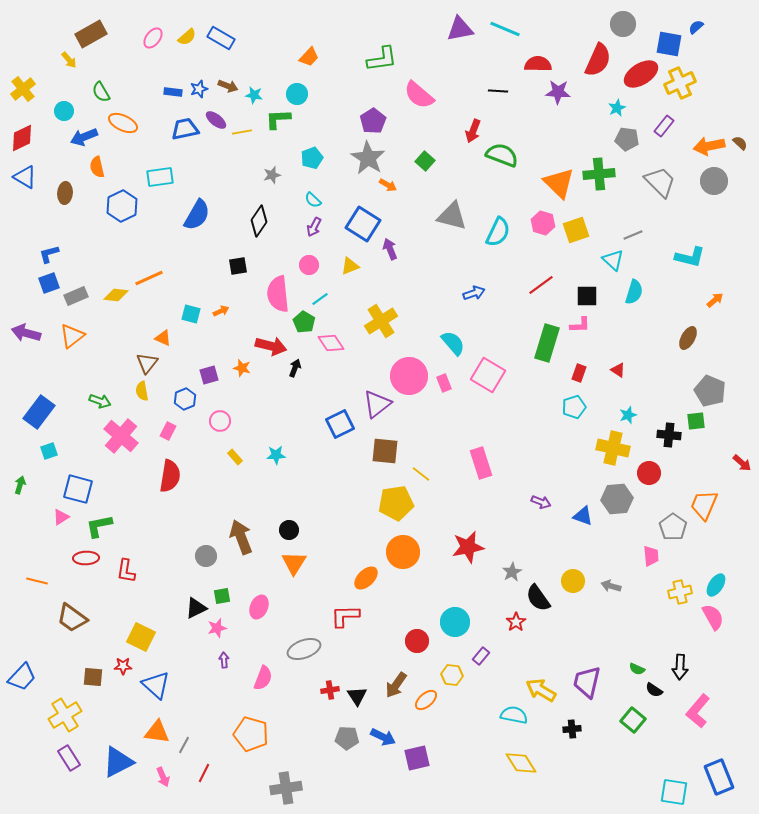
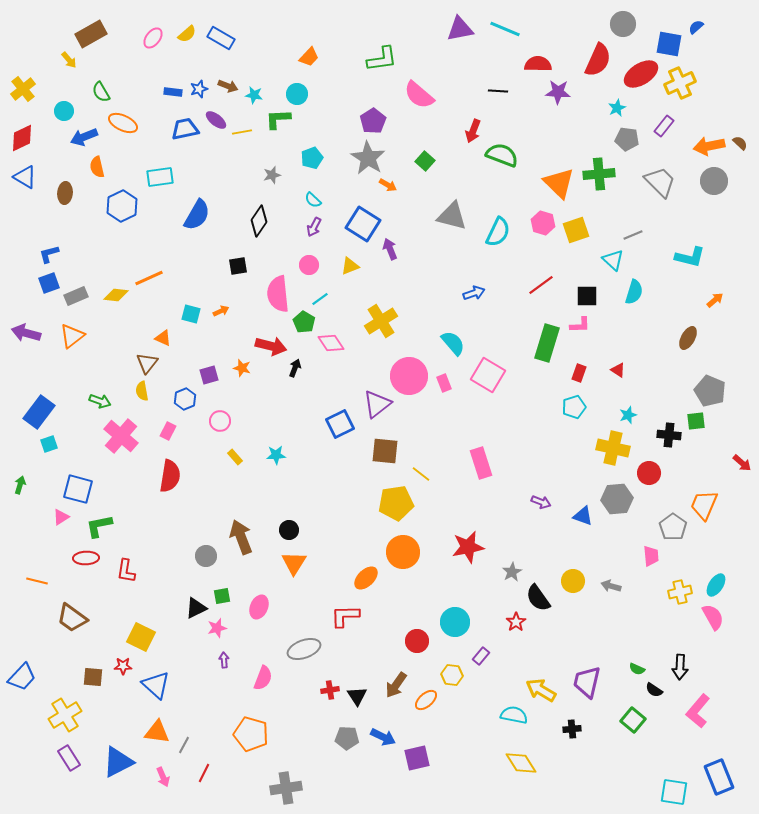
yellow semicircle at (187, 37): moved 3 px up
cyan square at (49, 451): moved 7 px up
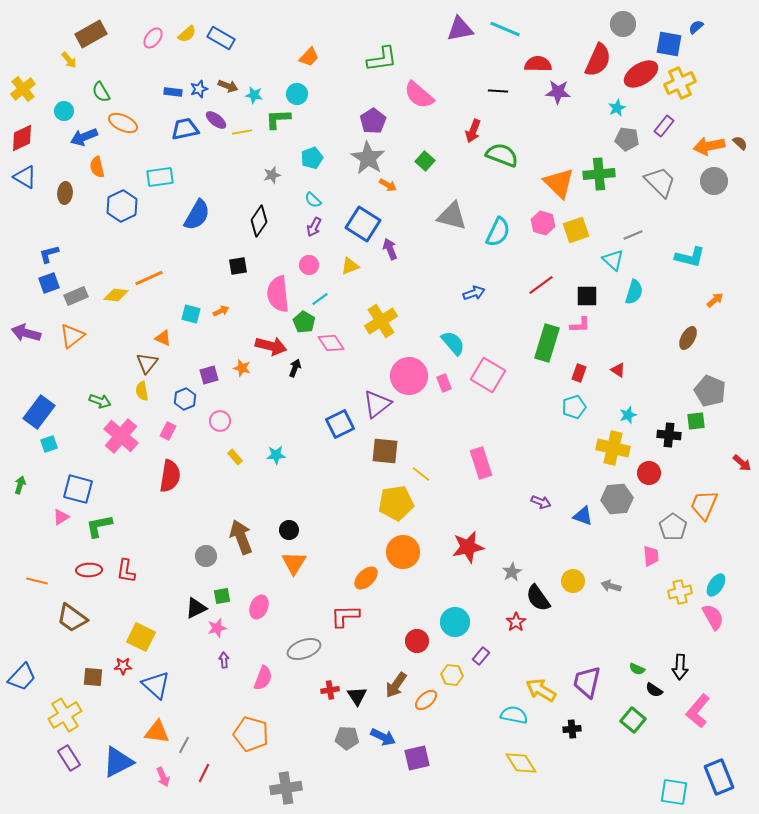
red ellipse at (86, 558): moved 3 px right, 12 px down
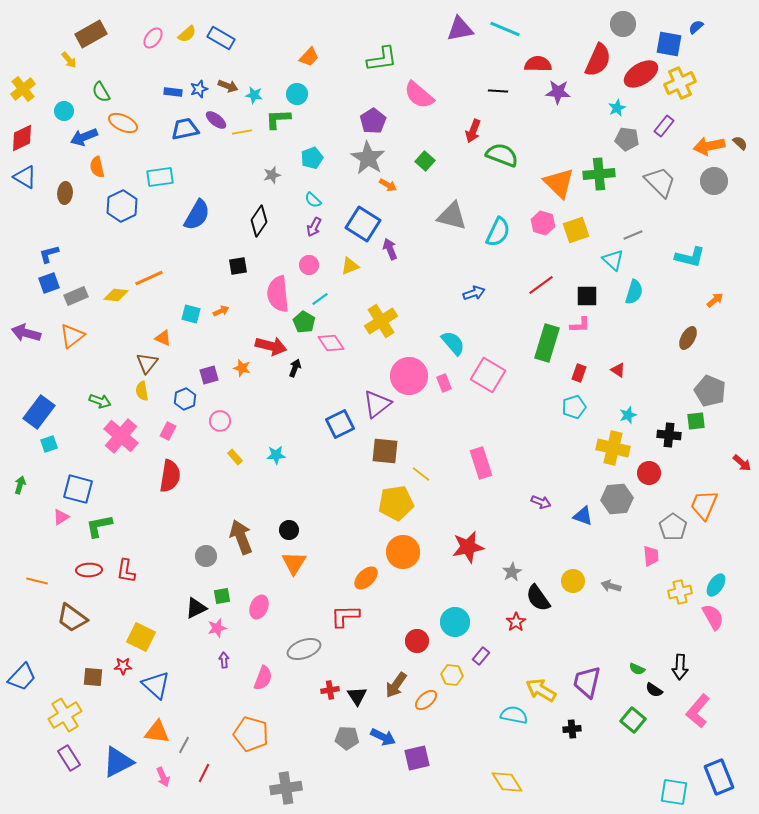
yellow diamond at (521, 763): moved 14 px left, 19 px down
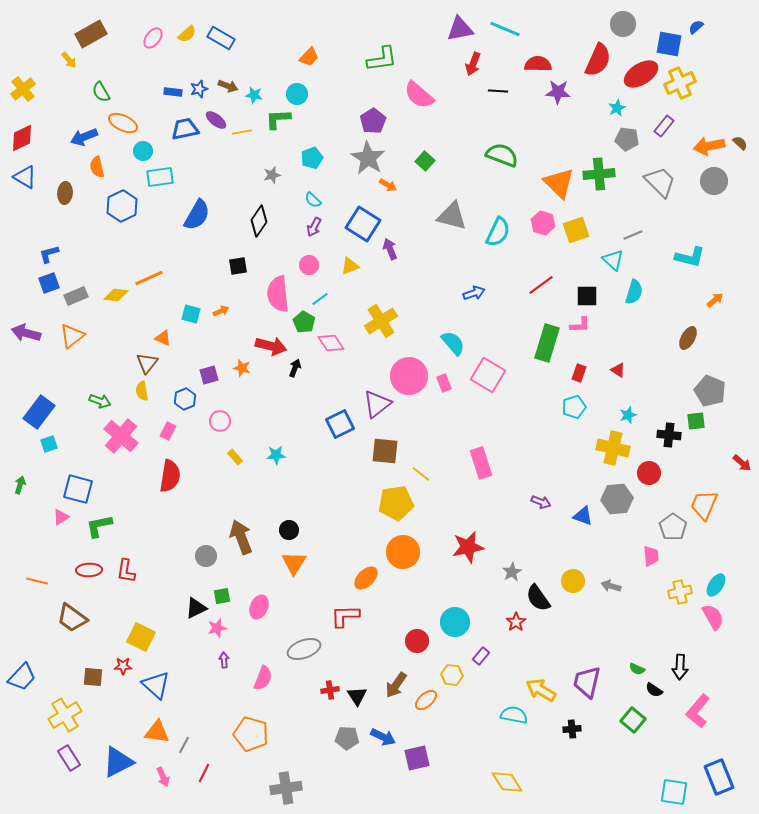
cyan circle at (64, 111): moved 79 px right, 40 px down
red arrow at (473, 131): moved 67 px up
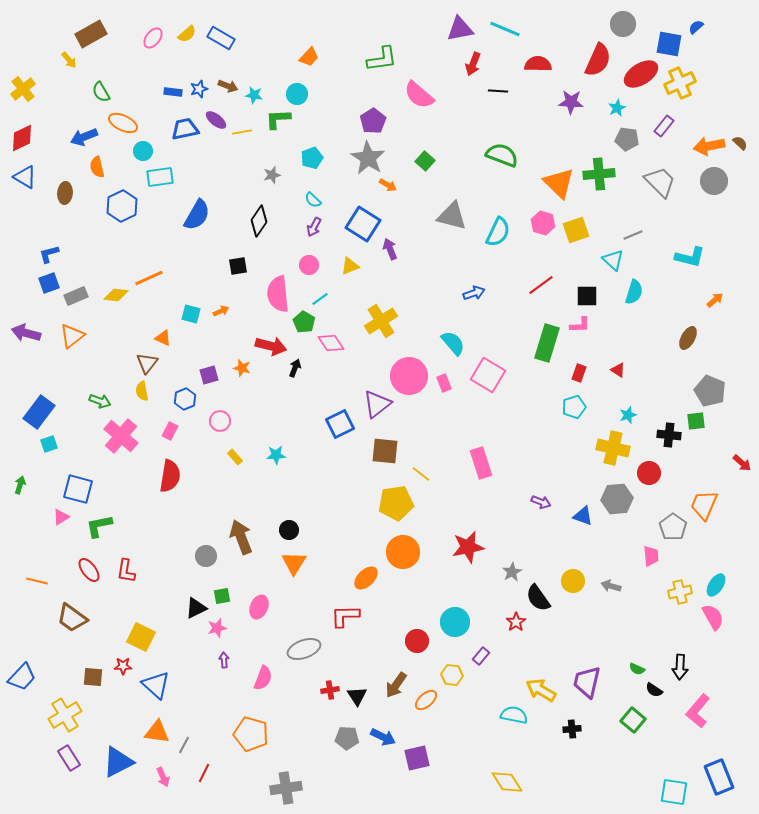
purple star at (558, 92): moved 13 px right, 10 px down
pink rectangle at (168, 431): moved 2 px right
red ellipse at (89, 570): rotated 55 degrees clockwise
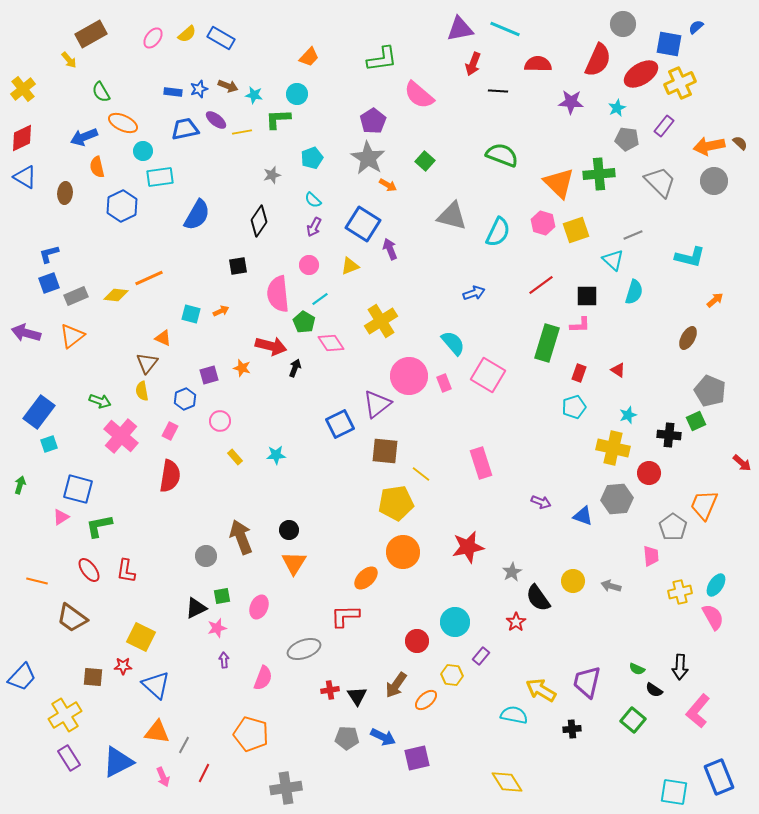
green square at (696, 421): rotated 18 degrees counterclockwise
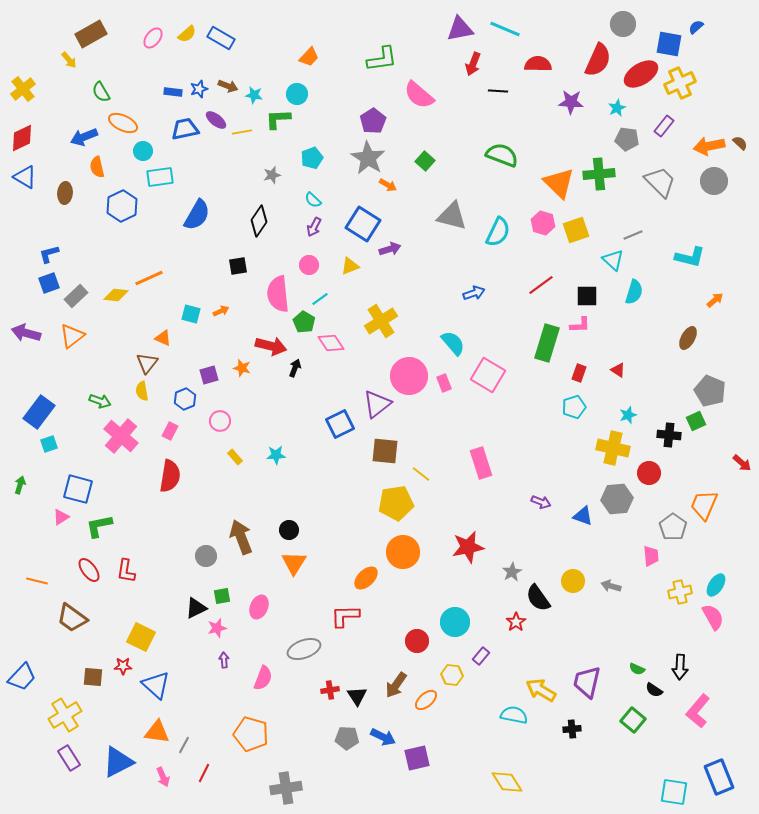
purple arrow at (390, 249): rotated 95 degrees clockwise
gray rectangle at (76, 296): rotated 20 degrees counterclockwise
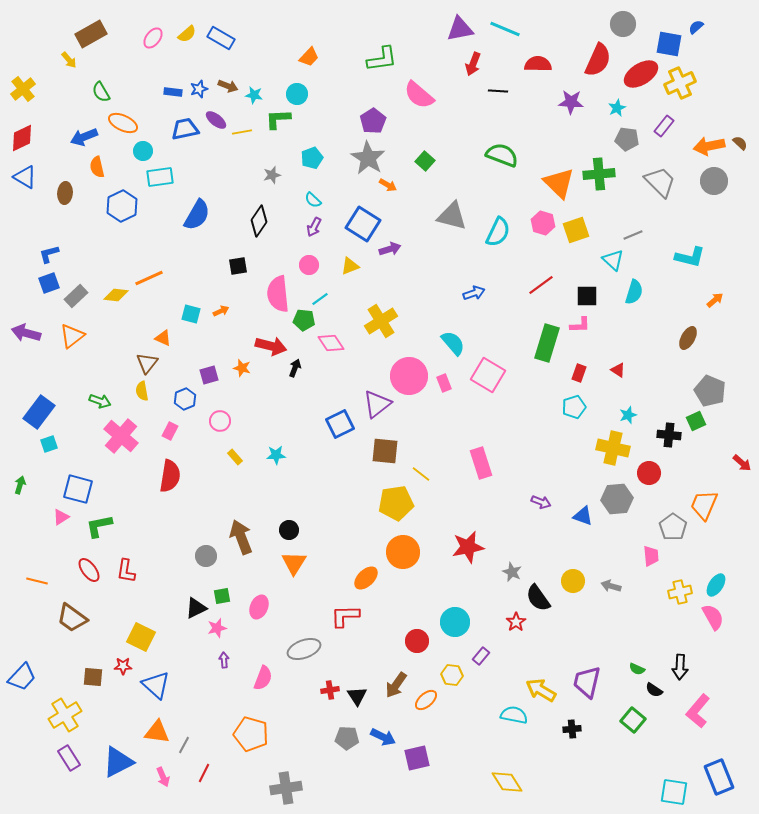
green pentagon at (304, 322): moved 2 px up; rotated 25 degrees counterclockwise
gray star at (512, 572): rotated 18 degrees counterclockwise
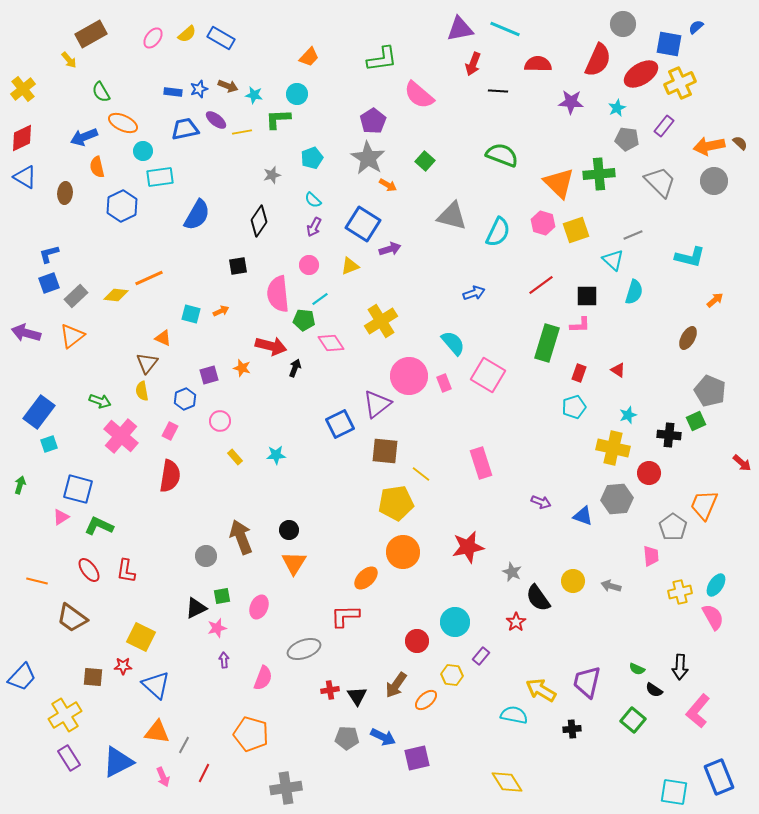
green L-shape at (99, 526): rotated 36 degrees clockwise
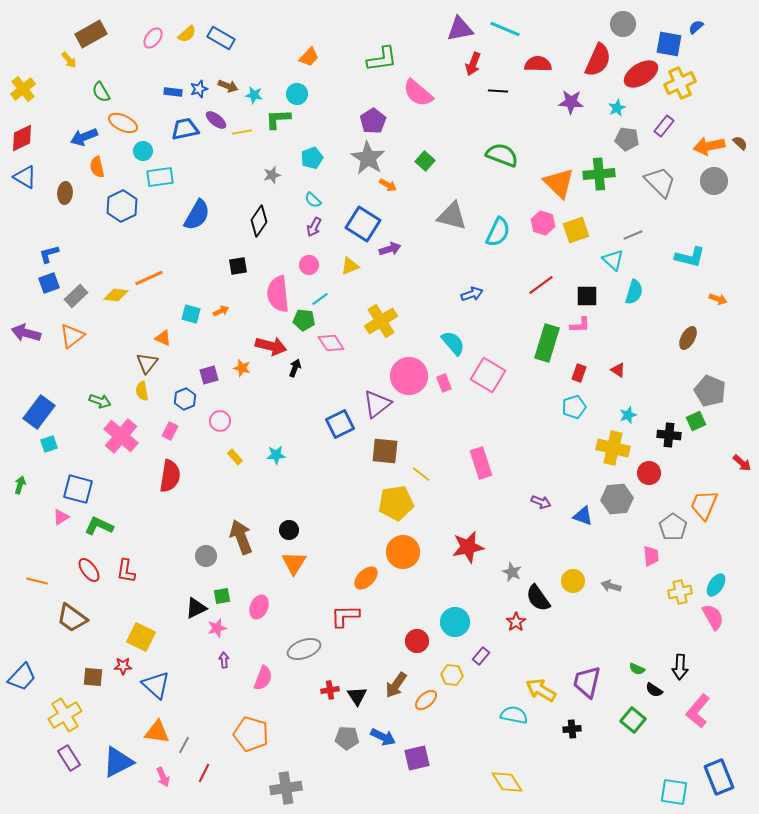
pink semicircle at (419, 95): moved 1 px left, 2 px up
blue arrow at (474, 293): moved 2 px left, 1 px down
orange arrow at (715, 300): moved 3 px right, 1 px up; rotated 60 degrees clockwise
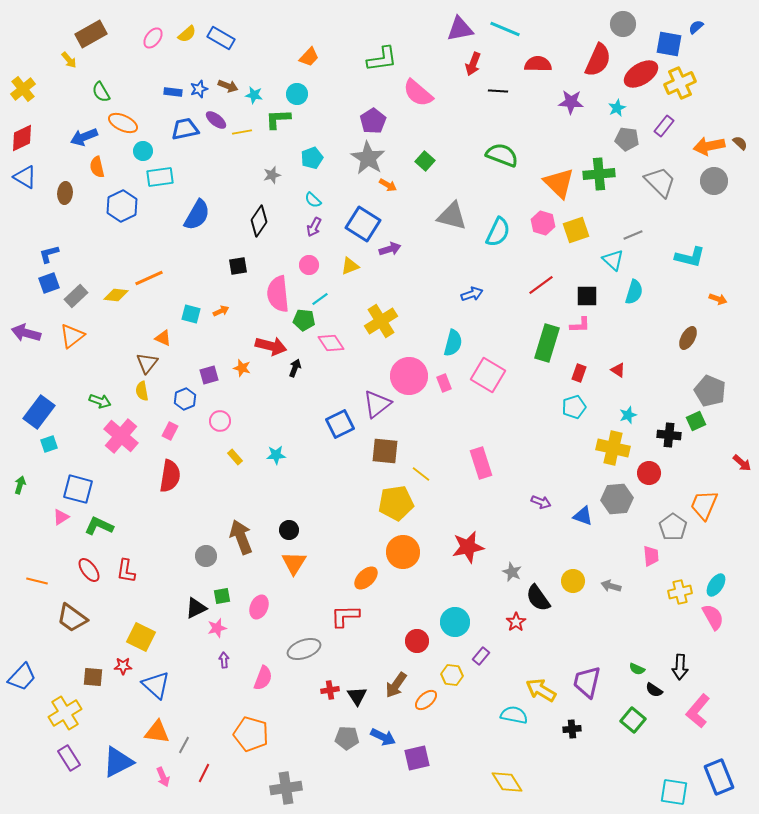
cyan semicircle at (453, 343): rotated 56 degrees clockwise
yellow cross at (65, 715): moved 2 px up
